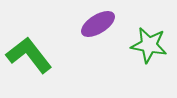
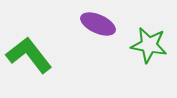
purple ellipse: rotated 56 degrees clockwise
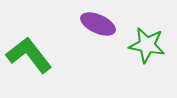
green star: moved 2 px left
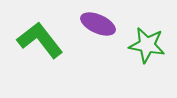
green L-shape: moved 11 px right, 15 px up
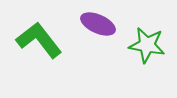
green L-shape: moved 1 px left
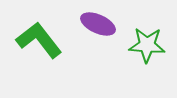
green star: rotated 6 degrees counterclockwise
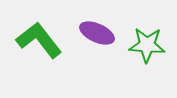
purple ellipse: moved 1 px left, 9 px down
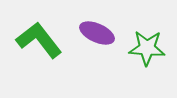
green star: moved 3 px down
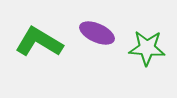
green L-shape: moved 2 px down; rotated 21 degrees counterclockwise
